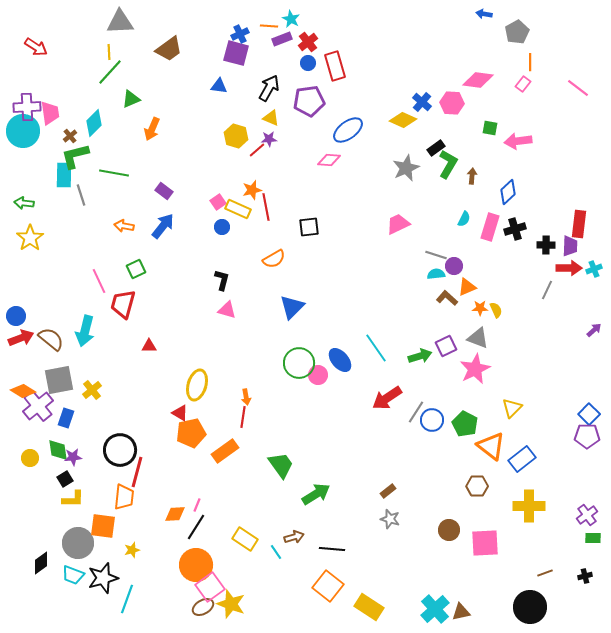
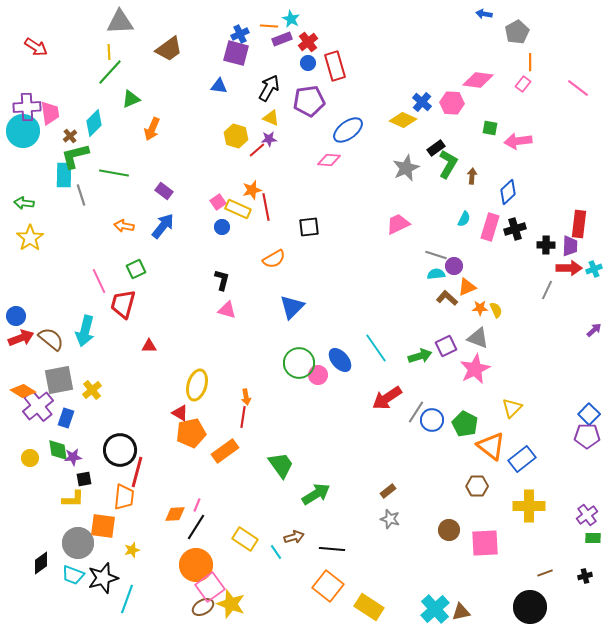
black square at (65, 479): moved 19 px right; rotated 21 degrees clockwise
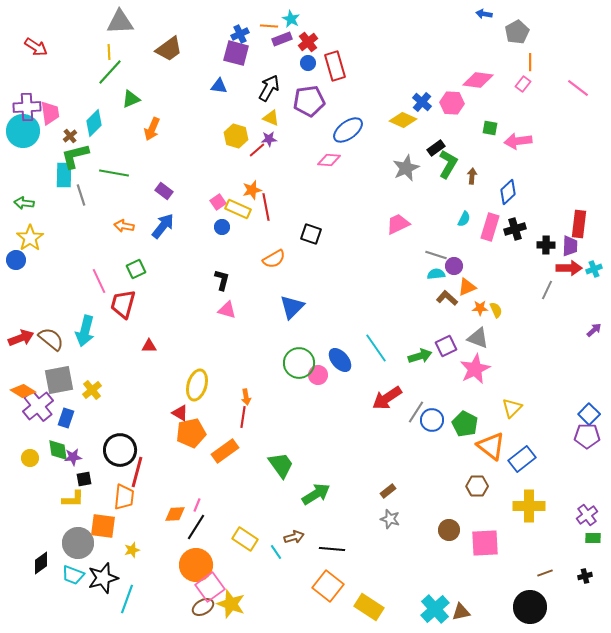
black square at (309, 227): moved 2 px right, 7 px down; rotated 25 degrees clockwise
blue circle at (16, 316): moved 56 px up
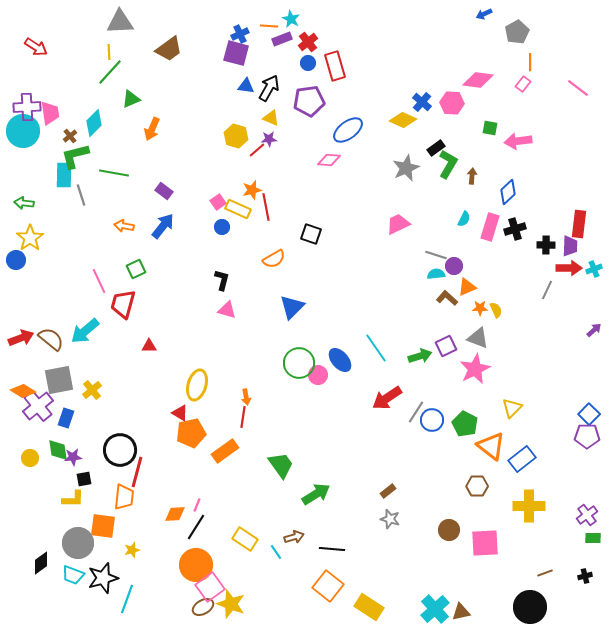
blue arrow at (484, 14): rotated 35 degrees counterclockwise
blue triangle at (219, 86): moved 27 px right
cyan arrow at (85, 331): rotated 36 degrees clockwise
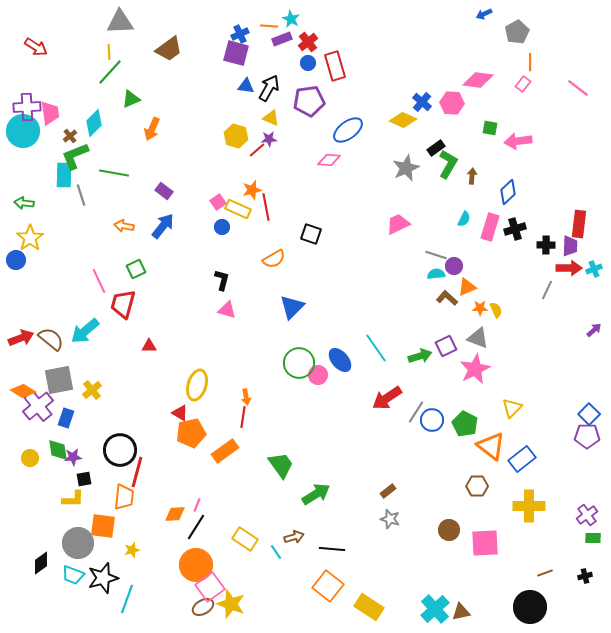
green L-shape at (75, 156): rotated 8 degrees counterclockwise
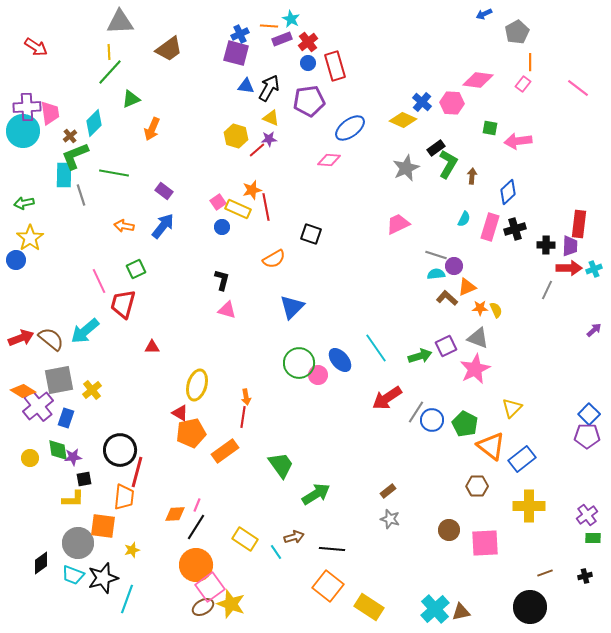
blue ellipse at (348, 130): moved 2 px right, 2 px up
green arrow at (24, 203): rotated 18 degrees counterclockwise
red triangle at (149, 346): moved 3 px right, 1 px down
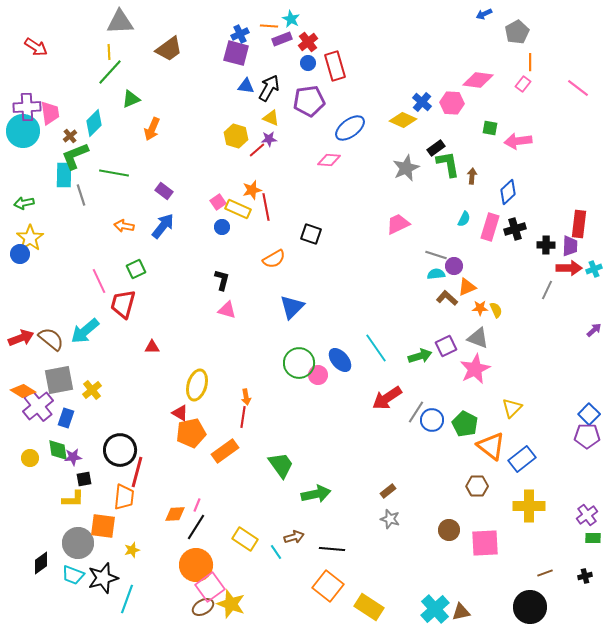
green L-shape at (448, 164): rotated 40 degrees counterclockwise
blue circle at (16, 260): moved 4 px right, 6 px up
green arrow at (316, 494): rotated 20 degrees clockwise
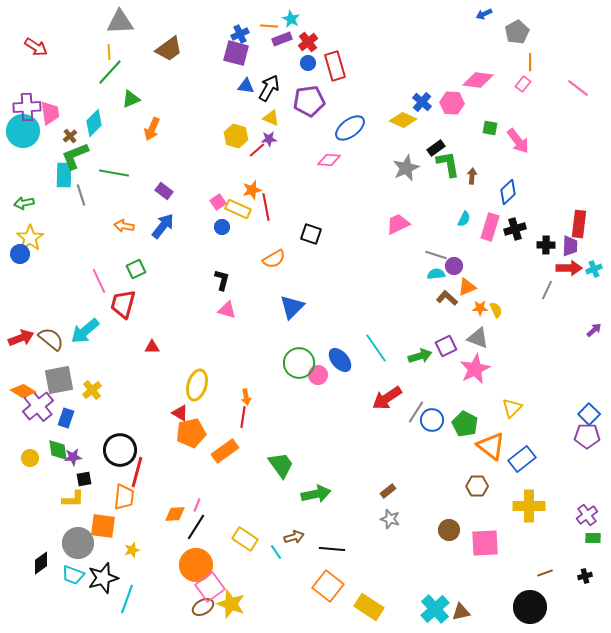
pink arrow at (518, 141): rotated 120 degrees counterclockwise
